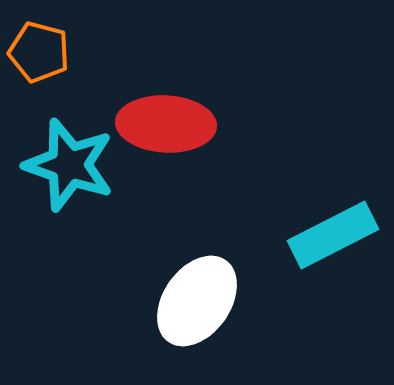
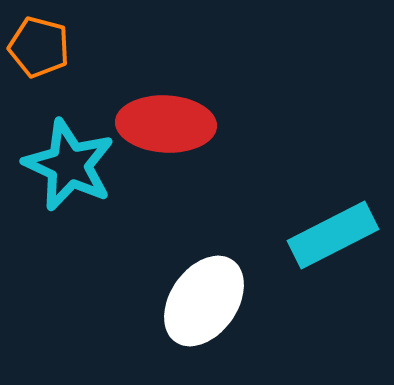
orange pentagon: moved 5 px up
cyan star: rotated 6 degrees clockwise
white ellipse: moved 7 px right
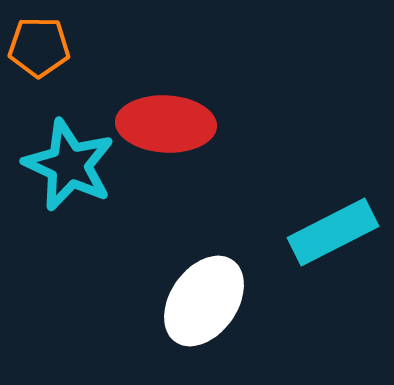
orange pentagon: rotated 14 degrees counterclockwise
cyan rectangle: moved 3 px up
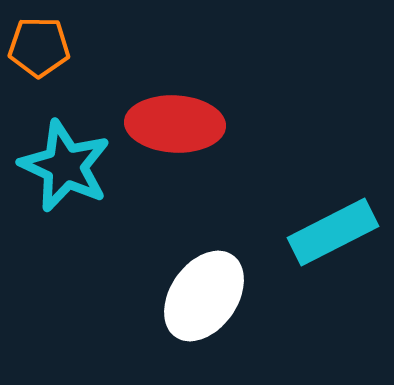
red ellipse: moved 9 px right
cyan star: moved 4 px left, 1 px down
white ellipse: moved 5 px up
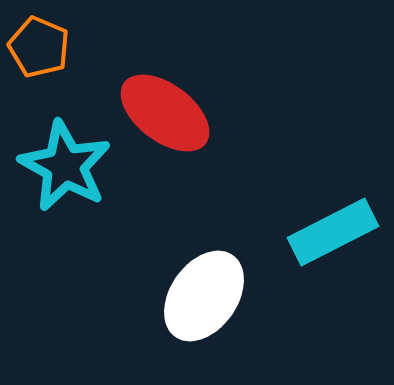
orange pentagon: rotated 22 degrees clockwise
red ellipse: moved 10 px left, 11 px up; rotated 34 degrees clockwise
cyan star: rotated 4 degrees clockwise
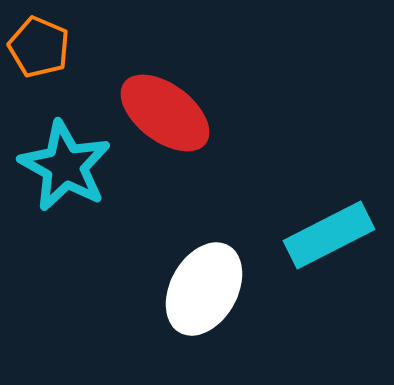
cyan rectangle: moved 4 px left, 3 px down
white ellipse: moved 7 px up; rotated 6 degrees counterclockwise
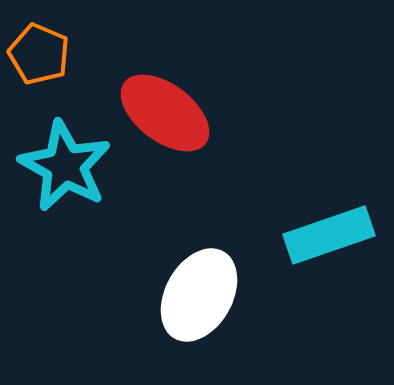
orange pentagon: moved 7 px down
cyan rectangle: rotated 8 degrees clockwise
white ellipse: moved 5 px left, 6 px down
